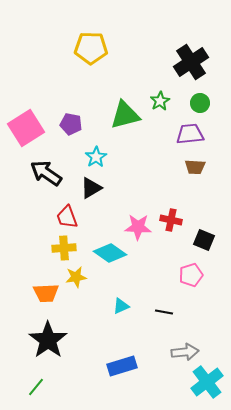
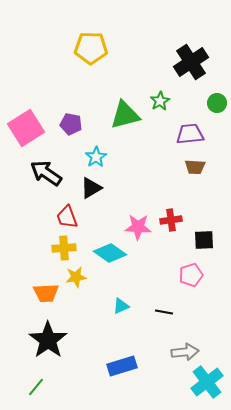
green circle: moved 17 px right
red cross: rotated 20 degrees counterclockwise
black square: rotated 25 degrees counterclockwise
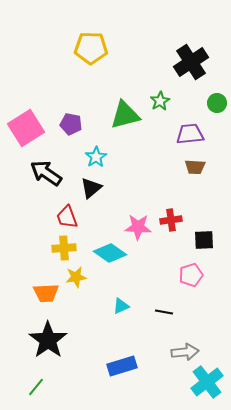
black triangle: rotated 10 degrees counterclockwise
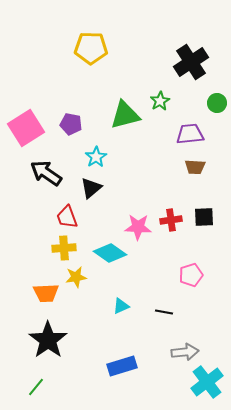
black square: moved 23 px up
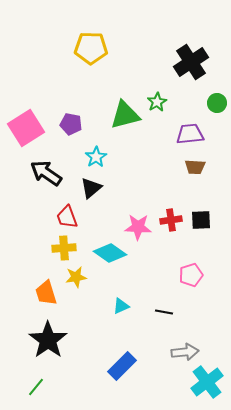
green star: moved 3 px left, 1 px down
black square: moved 3 px left, 3 px down
orange trapezoid: rotated 76 degrees clockwise
blue rectangle: rotated 28 degrees counterclockwise
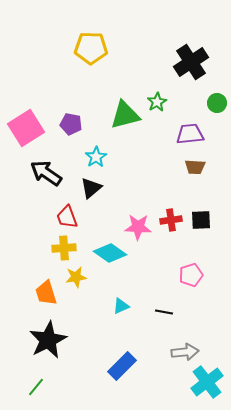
black star: rotated 9 degrees clockwise
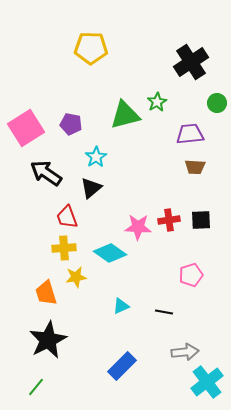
red cross: moved 2 px left
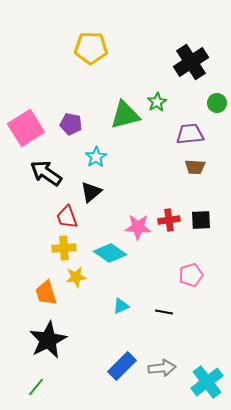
black triangle: moved 4 px down
gray arrow: moved 23 px left, 16 px down
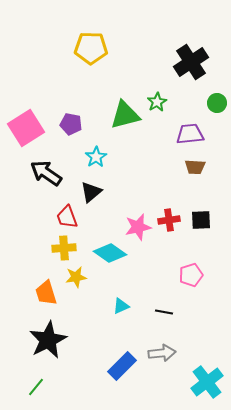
pink star: rotated 16 degrees counterclockwise
gray arrow: moved 15 px up
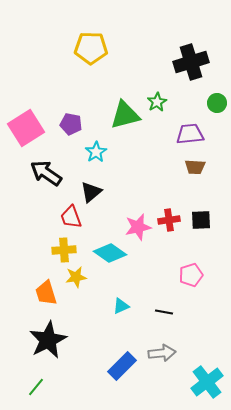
black cross: rotated 16 degrees clockwise
cyan star: moved 5 px up
red trapezoid: moved 4 px right
yellow cross: moved 2 px down
